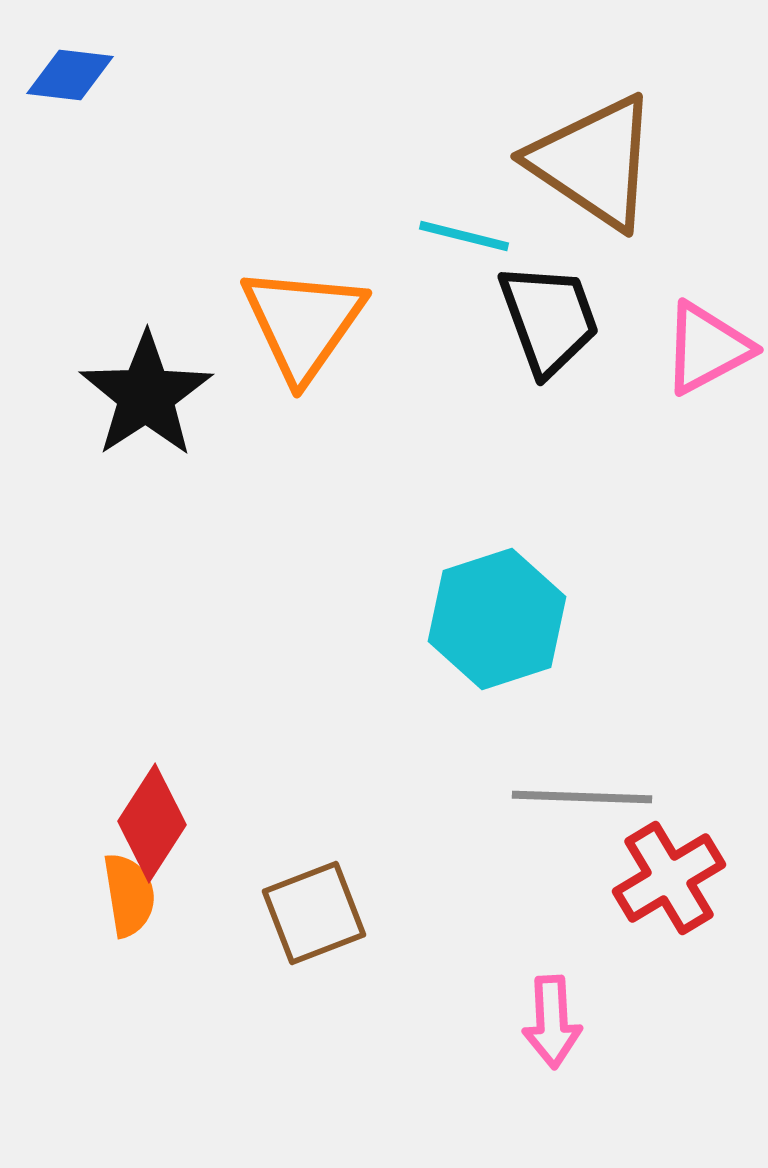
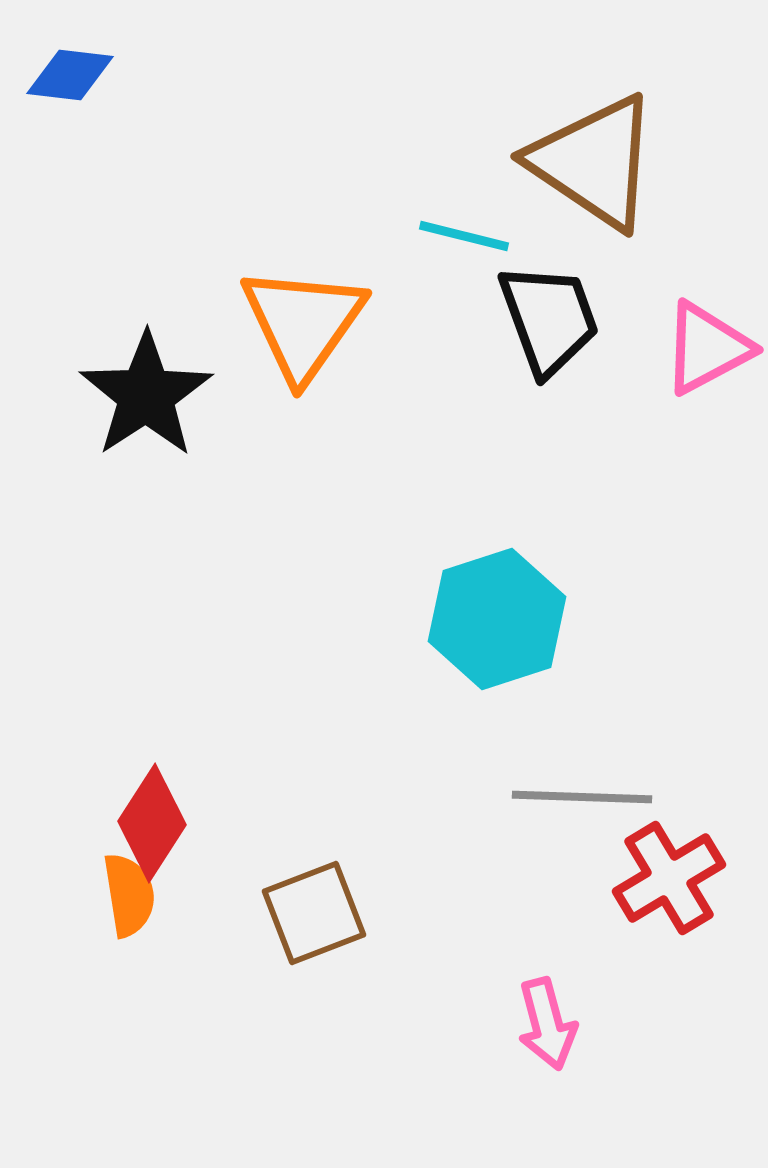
pink arrow: moved 5 px left, 2 px down; rotated 12 degrees counterclockwise
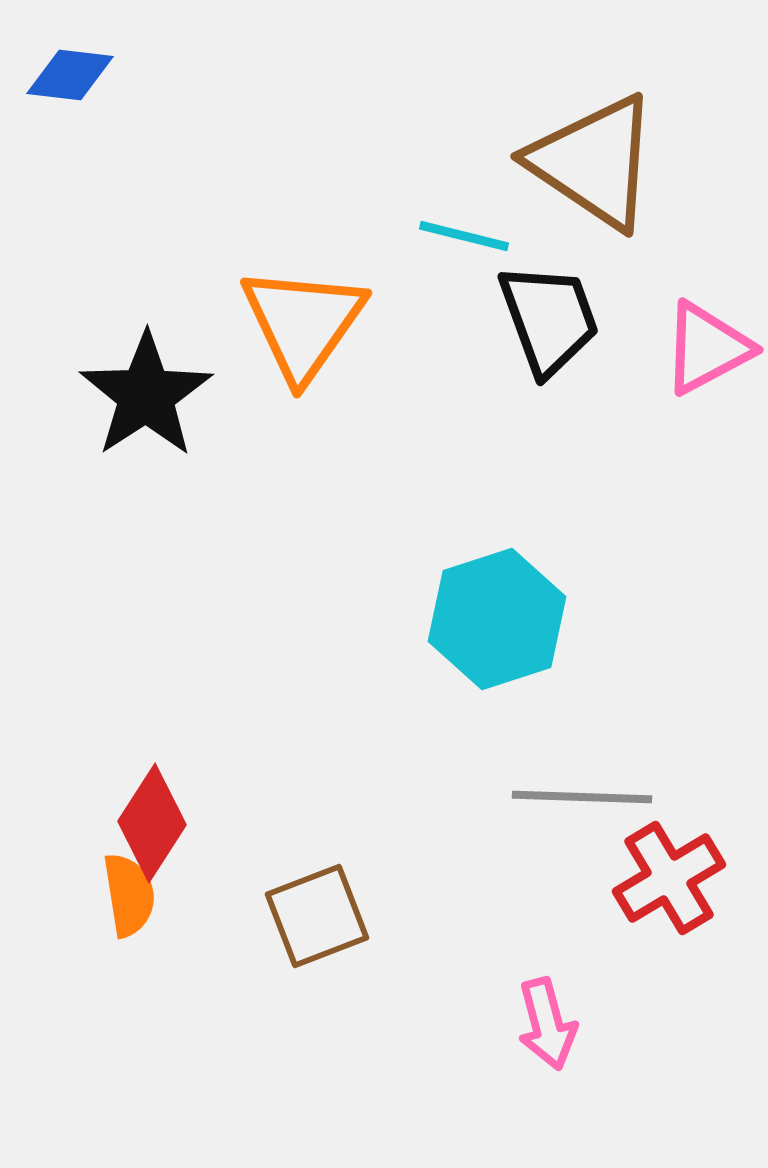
brown square: moved 3 px right, 3 px down
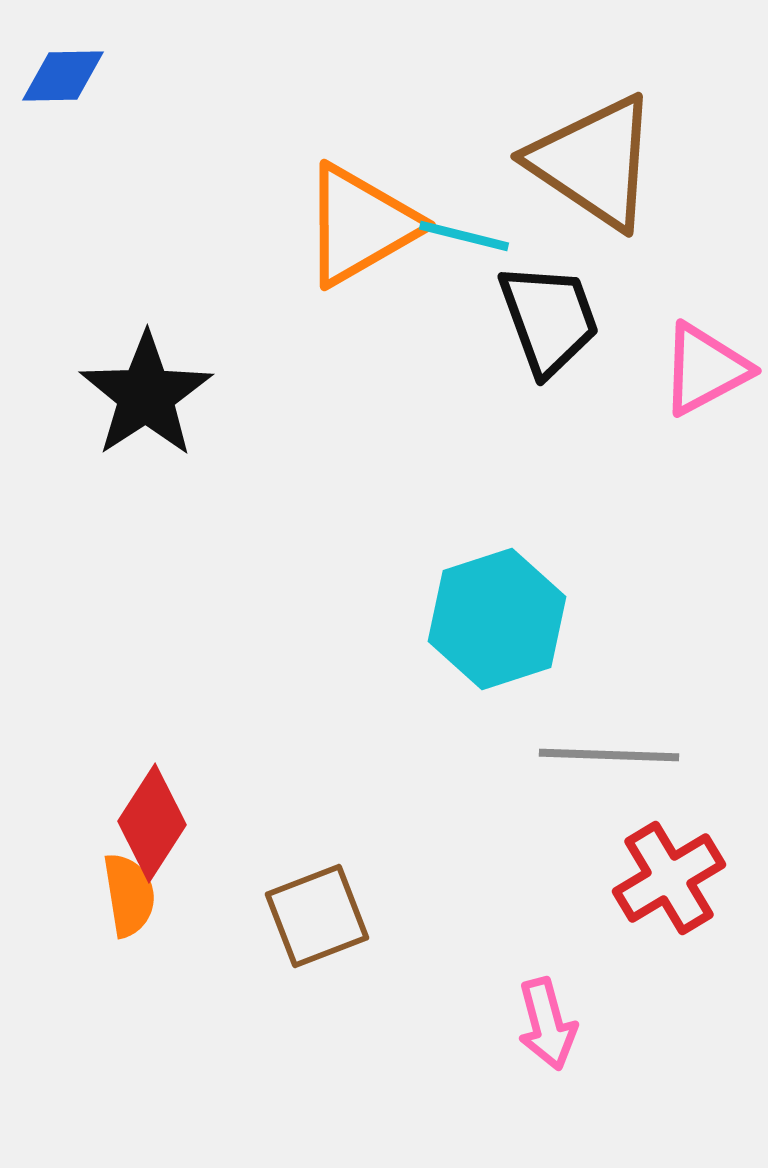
blue diamond: moved 7 px left, 1 px down; rotated 8 degrees counterclockwise
orange triangle: moved 57 px right, 98 px up; rotated 25 degrees clockwise
pink triangle: moved 2 px left, 21 px down
gray line: moved 27 px right, 42 px up
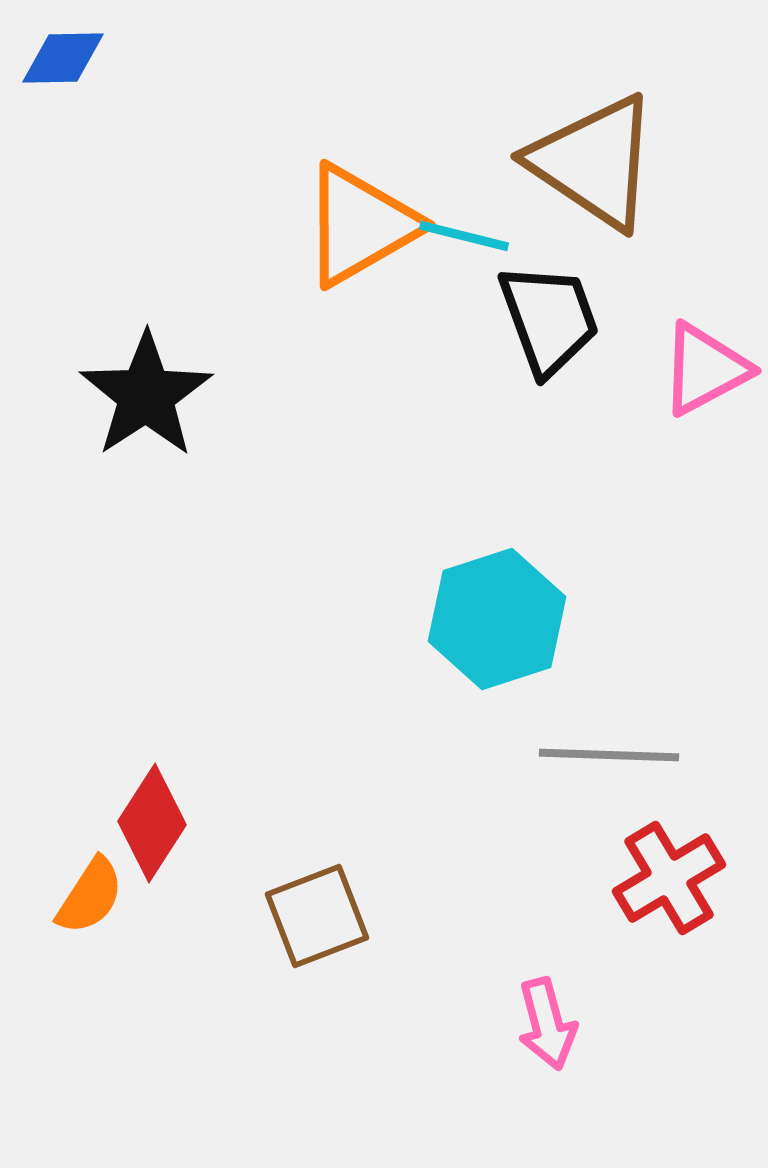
blue diamond: moved 18 px up
orange semicircle: moved 39 px left, 1 px down; rotated 42 degrees clockwise
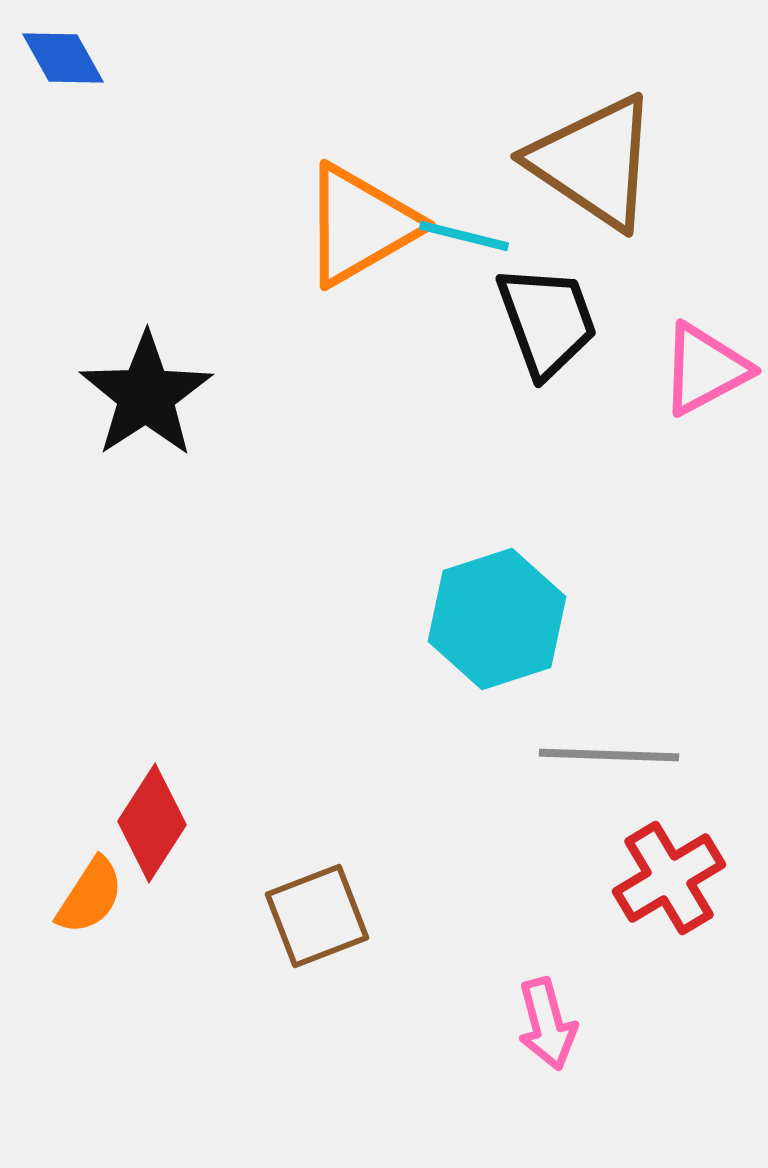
blue diamond: rotated 62 degrees clockwise
black trapezoid: moved 2 px left, 2 px down
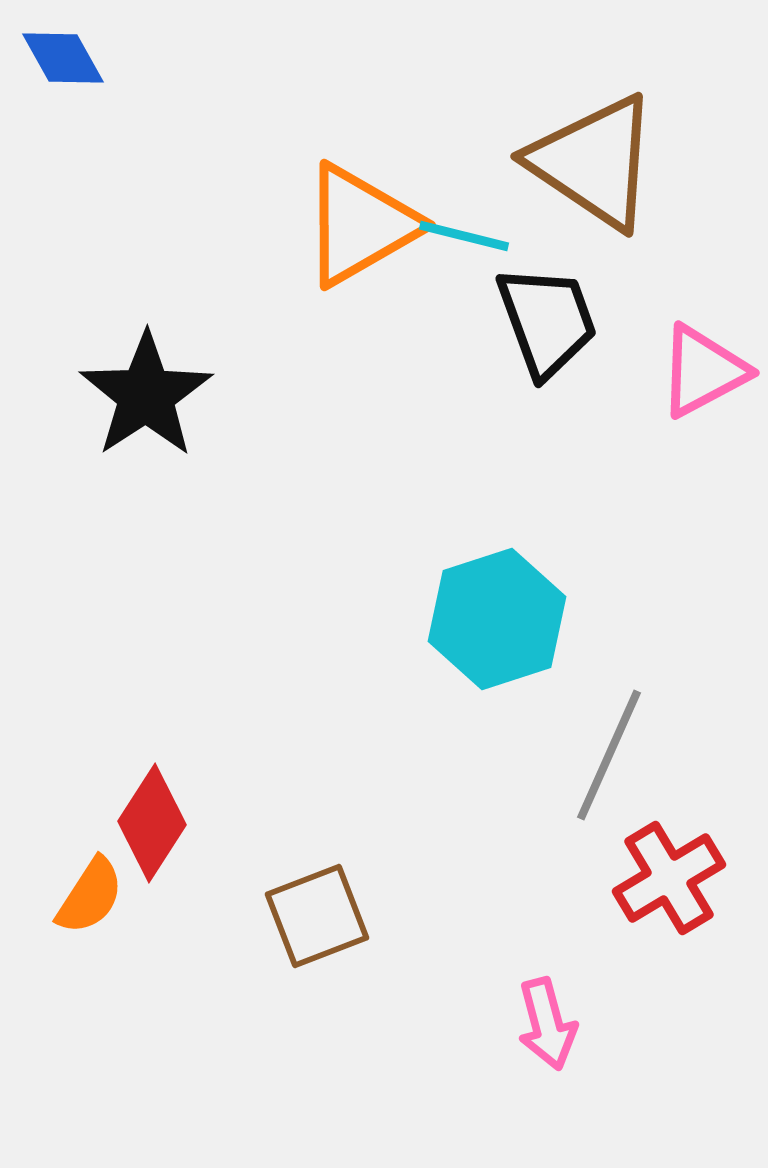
pink triangle: moved 2 px left, 2 px down
gray line: rotated 68 degrees counterclockwise
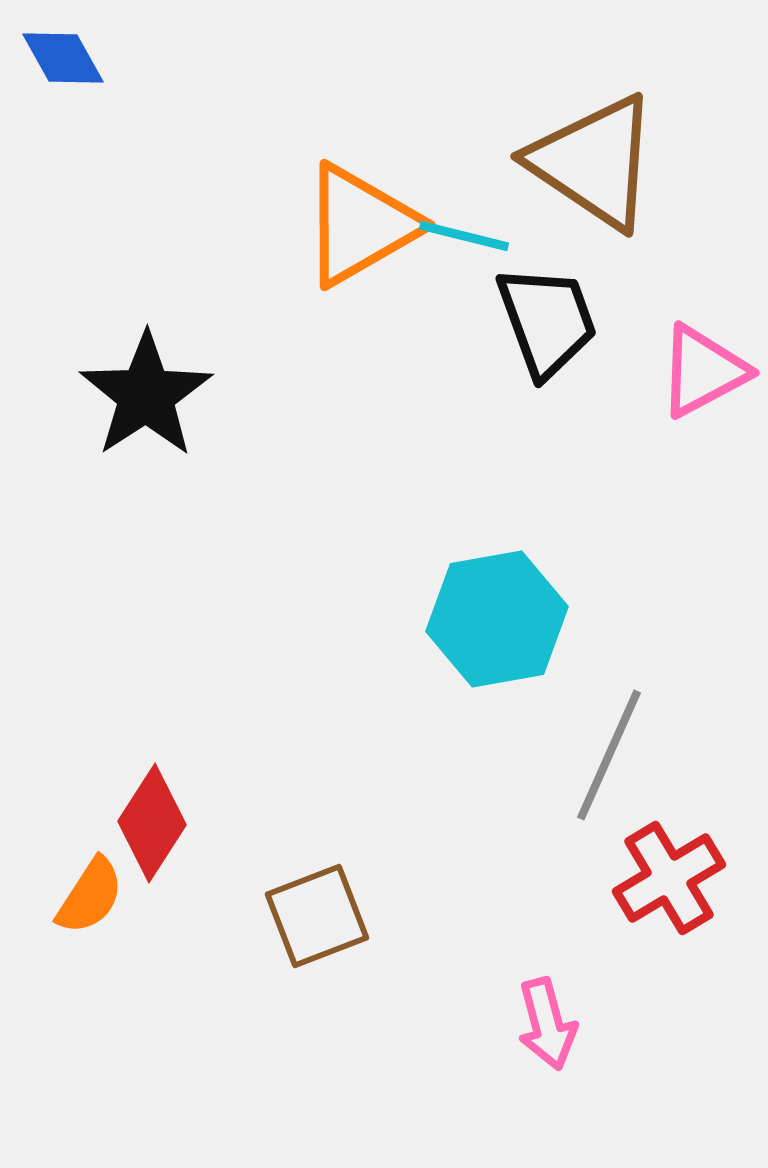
cyan hexagon: rotated 8 degrees clockwise
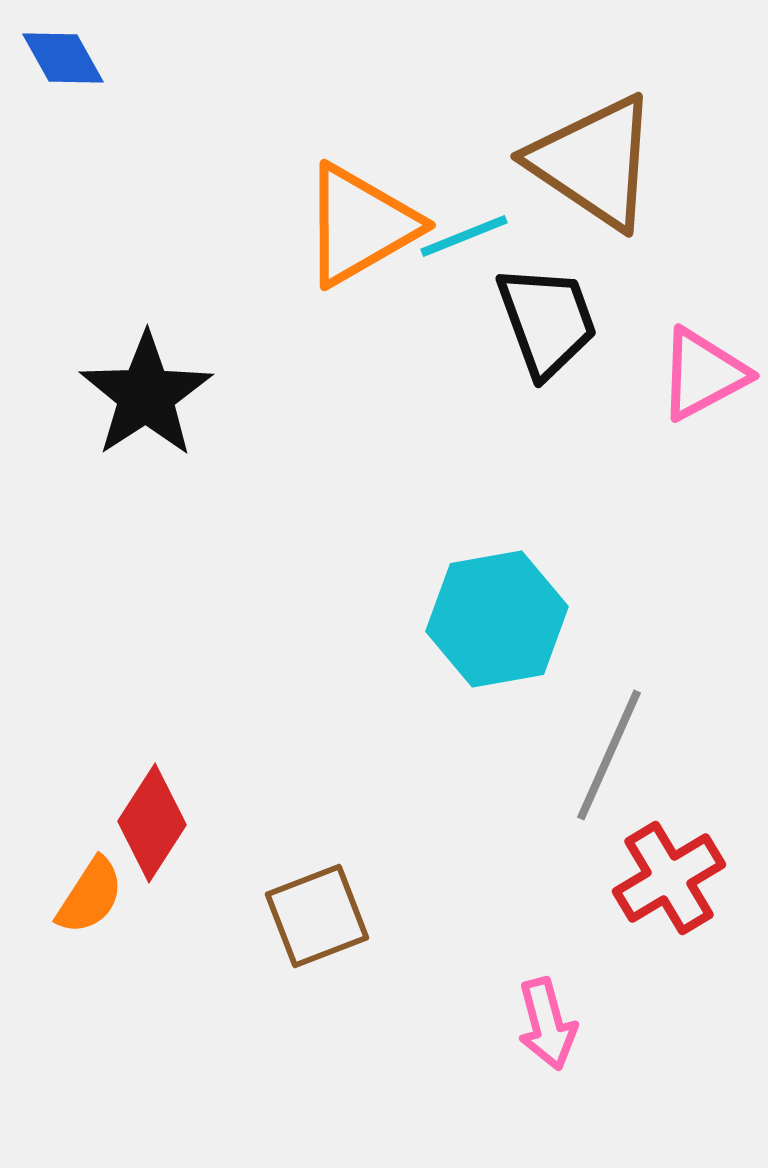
cyan line: rotated 36 degrees counterclockwise
pink triangle: moved 3 px down
